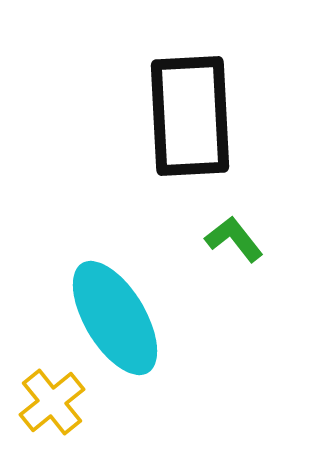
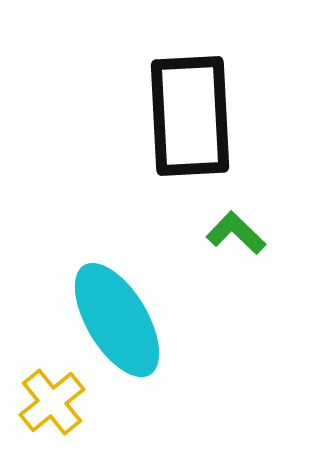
green L-shape: moved 2 px right, 6 px up; rotated 8 degrees counterclockwise
cyan ellipse: moved 2 px right, 2 px down
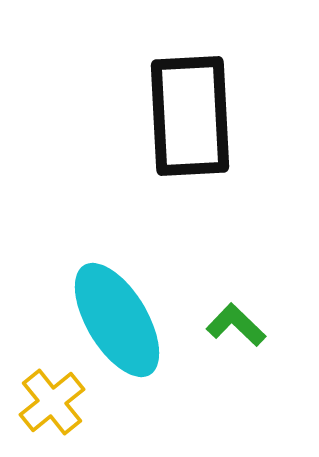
green L-shape: moved 92 px down
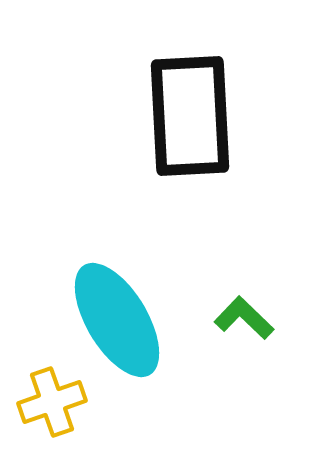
green L-shape: moved 8 px right, 7 px up
yellow cross: rotated 20 degrees clockwise
